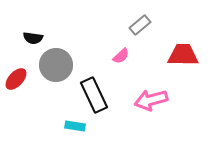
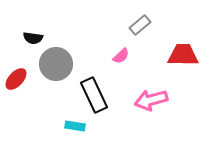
gray circle: moved 1 px up
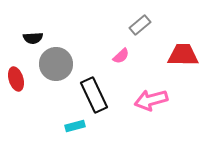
black semicircle: rotated 12 degrees counterclockwise
red ellipse: rotated 60 degrees counterclockwise
cyan rectangle: rotated 24 degrees counterclockwise
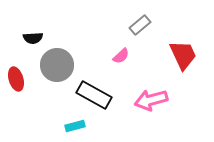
red trapezoid: rotated 64 degrees clockwise
gray circle: moved 1 px right, 1 px down
black rectangle: rotated 36 degrees counterclockwise
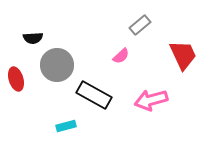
cyan rectangle: moved 9 px left
